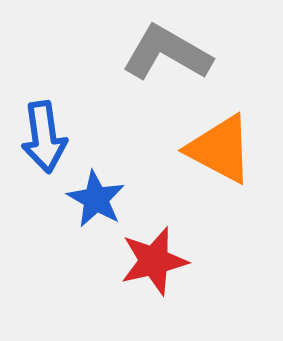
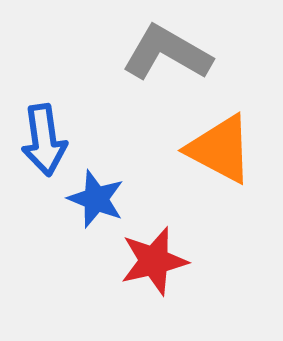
blue arrow: moved 3 px down
blue star: rotated 8 degrees counterclockwise
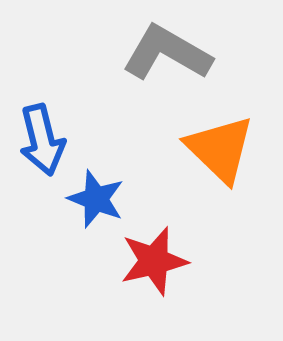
blue arrow: moved 2 px left; rotated 6 degrees counterclockwise
orange triangle: rotated 16 degrees clockwise
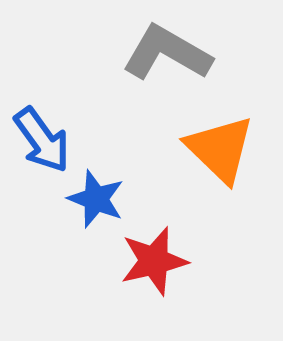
blue arrow: rotated 22 degrees counterclockwise
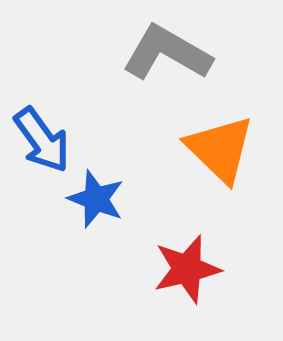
red star: moved 33 px right, 8 px down
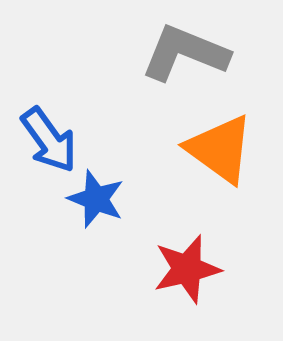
gray L-shape: moved 18 px right; rotated 8 degrees counterclockwise
blue arrow: moved 7 px right
orange triangle: rotated 8 degrees counterclockwise
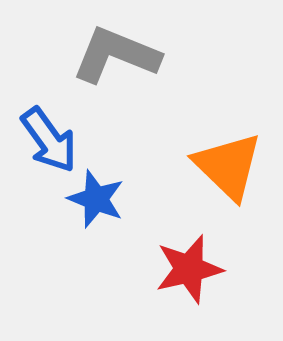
gray L-shape: moved 69 px left, 2 px down
orange triangle: moved 8 px right, 17 px down; rotated 8 degrees clockwise
red star: moved 2 px right
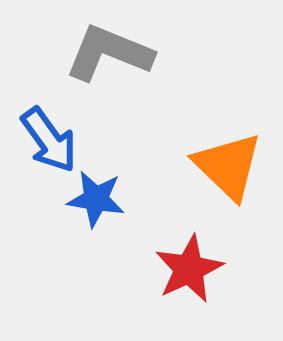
gray L-shape: moved 7 px left, 2 px up
blue star: rotated 12 degrees counterclockwise
red star: rotated 12 degrees counterclockwise
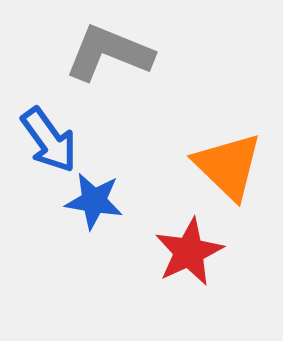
blue star: moved 2 px left, 2 px down
red star: moved 17 px up
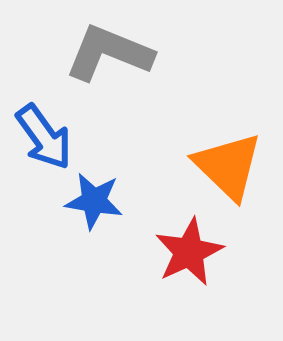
blue arrow: moved 5 px left, 3 px up
